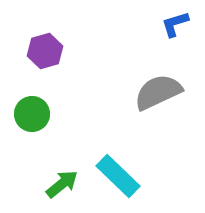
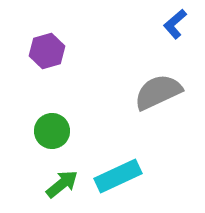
blue L-shape: rotated 24 degrees counterclockwise
purple hexagon: moved 2 px right
green circle: moved 20 px right, 17 px down
cyan rectangle: rotated 69 degrees counterclockwise
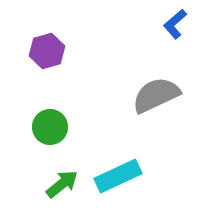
gray semicircle: moved 2 px left, 3 px down
green circle: moved 2 px left, 4 px up
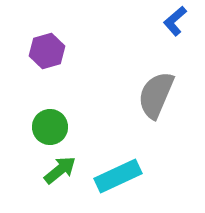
blue L-shape: moved 3 px up
gray semicircle: rotated 42 degrees counterclockwise
green arrow: moved 2 px left, 14 px up
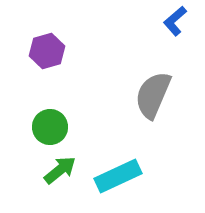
gray semicircle: moved 3 px left
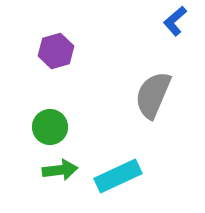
purple hexagon: moved 9 px right
green arrow: rotated 32 degrees clockwise
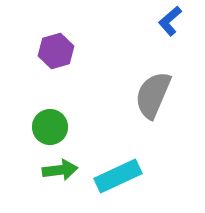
blue L-shape: moved 5 px left
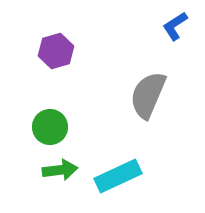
blue L-shape: moved 5 px right, 5 px down; rotated 8 degrees clockwise
gray semicircle: moved 5 px left
